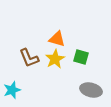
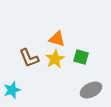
gray ellipse: rotated 40 degrees counterclockwise
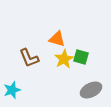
yellow star: moved 9 px right
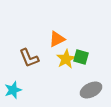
orange triangle: rotated 42 degrees counterclockwise
yellow star: moved 2 px right
cyan star: moved 1 px right
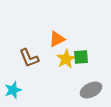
green square: rotated 21 degrees counterclockwise
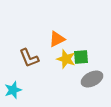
yellow star: rotated 24 degrees counterclockwise
gray ellipse: moved 1 px right, 11 px up
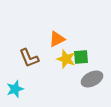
cyan star: moved 2 px right, 1 px up
